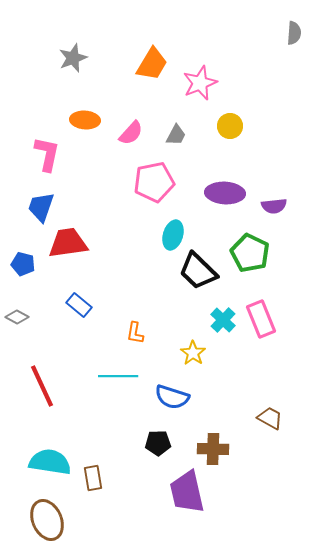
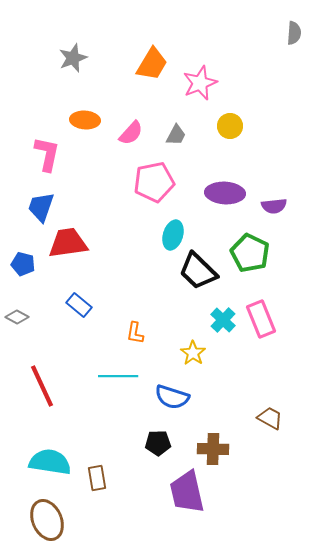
brown rectangle: moved 4 px right
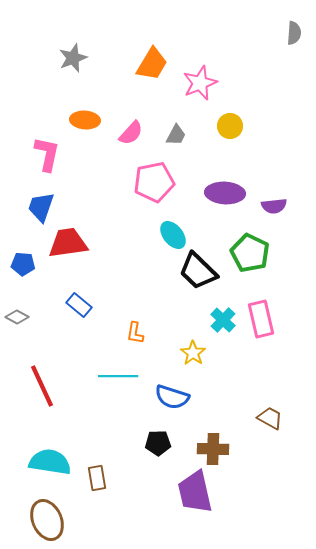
cyan ellipse: rotated 56 degrees counterclockwise
blue pentagon: rotated 10 degrees counterclockwise
pink rectangle: rotated 9 degrees clockwise
purple trapezoid: moved 8 px right
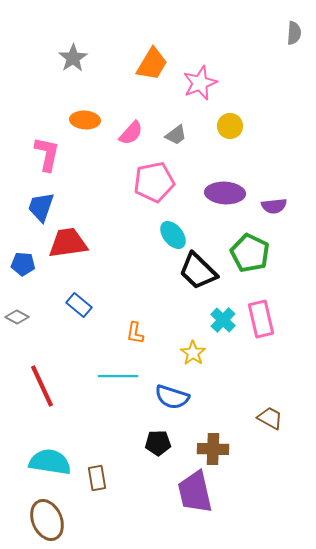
gray star: rotated 12 degrees counterclockwise
gray trapezoid: rotated 25 degrees clockwise
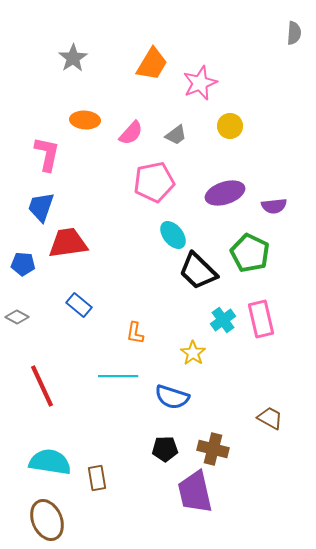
purple ellipse: rotated 21 degrees counterclockwise
cyan cross: rotated 10 degrees clockwise
black pentagon: moved 7 px right, 6 px down
brown cross: rotated 12 degrees clockwise
